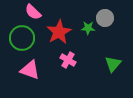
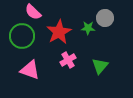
green circle: moved 2 px up
pink cross: rotated 28 degrees clockwise
green triangle: moved 13 px left, 2 px down
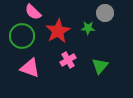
gray circle: moved 5 px up
red star: moved 1 px left, 1 px up
pink triangle: moved 2 px up
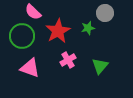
green star: rotated 16 degrees counterclockwise
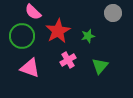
gray circle: moved 8 px right
green star: moved 8 px down
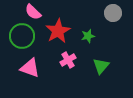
green triangle: moved 1 px right
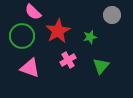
gray circle: moved 1 px left, 2 px down
green star: moved 2 px right, 1 px down
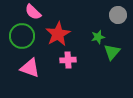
gray circle: moved 6 px right
red star: moved 3 px down
green star: moved 8 px right
pink cross: rotated 28 degrees clockwise
green triangle: moved 11 px right, 14 px up
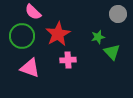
gray circle: moved 1 px up
green triangle: rotated 24 degrees counterclockwise
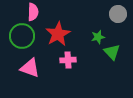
pink semicircle: rotated 132 degrees counterclockwise
